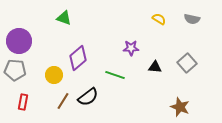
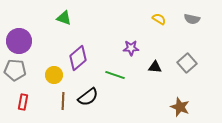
brown line: rotated 30 degrees counterclockwise
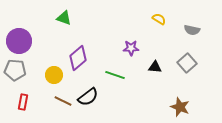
gray semicircle: moved 11 px down
brown line: rotated 66 degrees counterclockwise
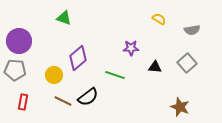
gray semicircle: rotated 21 degrees counterclockwise
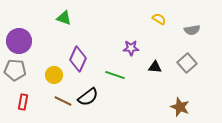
purple diamond: moved 1 px down; rotated 25 degrees counterclockwise
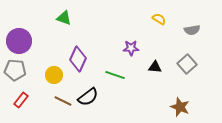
gray square: moved 1 px down
red rectangle: moved 2 px left, 2 px up; rotated 28 degrees clockwise
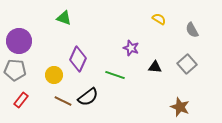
gray semicircle: rotated 70 degrees clockwise
purple star: rotated 21 degrees clockwise
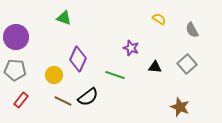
purple circle: moved 3 px left, 4 px up
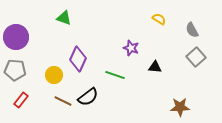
gray square: moved 9 px right, 7 px up
brown star: rotated 24 degrees counterclockwise
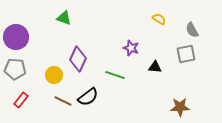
gray square: moved 10 px left, 3 px up; rotated 30 degrees clockwise
gray pentagon: moved 1 px up
